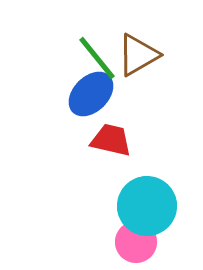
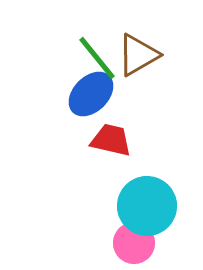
pink circle: moved 2 px left, 1 px down
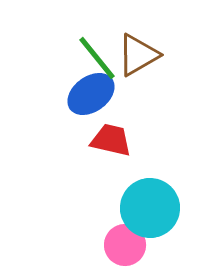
blue ellipse: rotated 9 degrees clockwise
cyan circle: moved 3 px right, 2 px down
pink circle: moved 9 px left, 2 px down
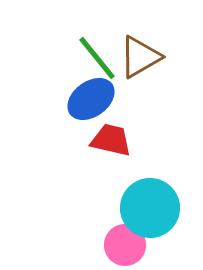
brown triangle: moved 2 px right, 2 px down
blue ellipse: moved 5 px down
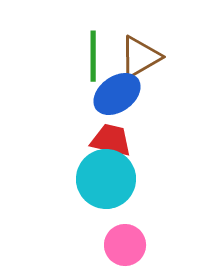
green line: moved 4 px left, 2 px up; rotated 39 degrees clockwise
blue ellipse: moved 26 px right, 5 px up
cyan circle: moved 44 px left, 29 px up
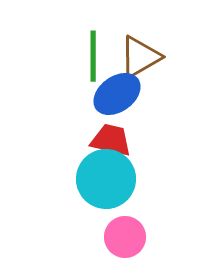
pink circle: moved 8 px up
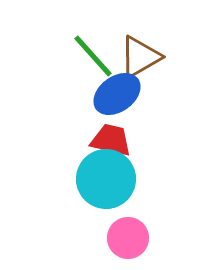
green line: rotated 42 degrees counterclockwise
pink circle: moved 3 px right, 1 px down
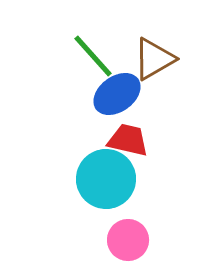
brown triangle: moved 14 px right, 2 px down
red trapezoid: moved 17 px right
pink circle: moved 2 px down
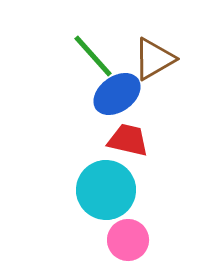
cyan circle: moved 11 px down
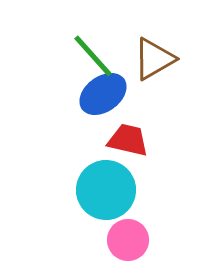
blue ellipse: moved 14 px left
